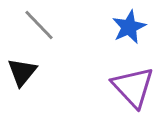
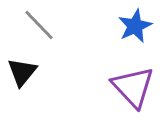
blue star: moved 6 px right, 1 px up
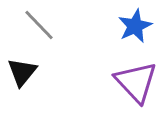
purple triangle: moved 3 px right, 5 px up
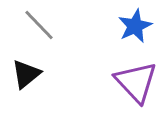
black triangle: moved 4 px right, 2 px down; rotated 12 degrees clockwise
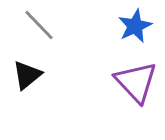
black triangle: moved 1 px right, 1 px down
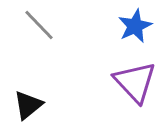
black triangle: moved 1 px right, 30 px down
purple triangle: moved 1 px left
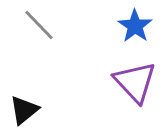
blue star: rotated 12 degrees counterclockwise
black triangle: moved 4 px left, 5 px down
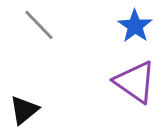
purple triangle: rotated 12 degrees counterclockwise
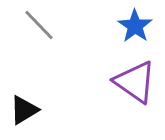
black triangle: rotated 8 degrees clockwise
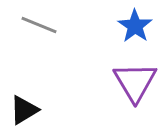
gray line: rotated 24 degrees counterclockwise
purple triangle: rotated 24 degrees clockwise
